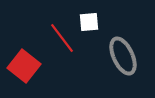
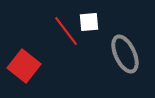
red line: moved 4 px right, 7 px up
gray ellipse: moved 2 px right, 2 px up
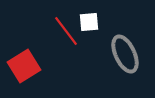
red square: rotated 20 degrees clockwise
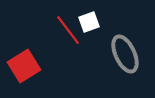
white square: rotated 15 degrees counterclockwise
red line: moved 2 px right, 1 px up
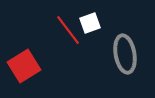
white square: moved 1 px right, 1 px down
gray ellipse: rotated 15 degrees clockwise
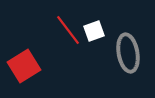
white square: moved 4 px right, 8 px down
gray ellipse: moved 3 px right, 1 px up
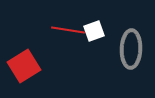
red line: rotated 44 degrees counterclockwise
gray ellipse: moved 3 px right, 4 px up; rotated 12 degrees clockwise
